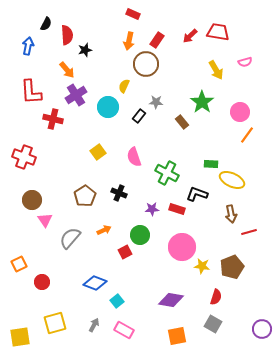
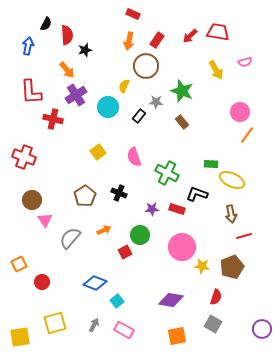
brown circle at (146, 64): moved 2 px down
green star at (202, 102): moved 20 px left, 11 px up; rotated 15 degrees counterclockwise
red line at (249, 232): moved 5 px left, 4 px down
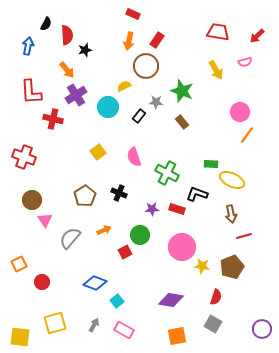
red arrow at (190, 36): moved 67 px right
yellow semicircle at (124, 86): rotated 40 degrees clockwise
yellow square at (20, 337): rotated 15 degrees clockwise
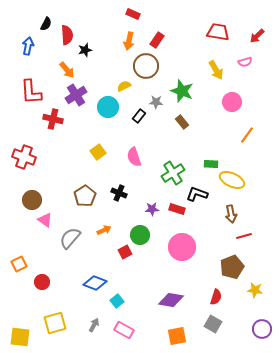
pink circle at (240, 112): moved 8 px left, 10 px up
green cross at (167, 173): moved 6 px right; rotated 30 degrees clockwise
pink triangle at (45, 220): rotated 21 degrees counterclockwise
yellow star at (202, 266): moved 53 px right, 24 px down
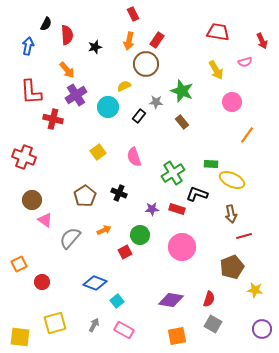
red rectangle at (133, 14): rotated 40 degrees clockwise
red arrow at (257, 36): moved 5 px right, 5 px down; rotated 70 degrees counterclockwise
black star at (85, 50): moved 10 px right, 3 px up
brown circle at (146, 66): moved 2 px up
red semicircle at (216, 297): moved 7 px left, 2 px down
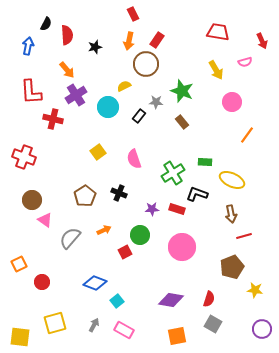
pink semicircle at (134, 157): moved 2 px down
green rectangle at (211, 164): moved 6 px left, 2 px up
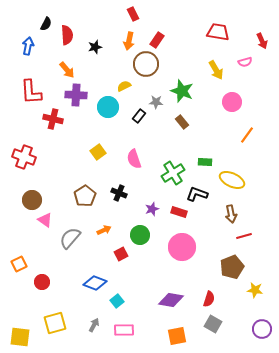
purple cross at (76, 95): rotated 35 degrees clockwise
purple star at (152, 209): rotated 16 degrees counterclockwise
red rectangle at (177, 209): moved 2 px right, 3 px down
red square at (125, 252): moved 4 px left, 2 px down
pink rectangle at (124, 330): rotated 30 degrees counterclockwise
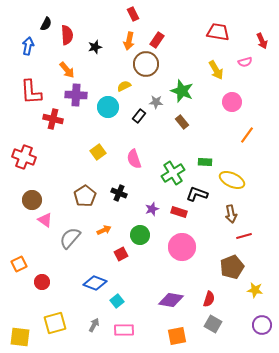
purple circle at (262, 329): moved 4 px up
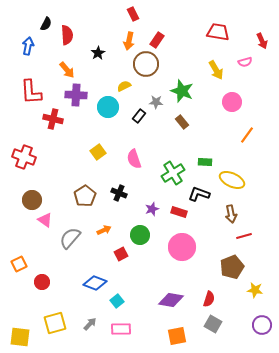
black star at (95, 47): moved 3 px right, 6 px down; rotated 16 degrees counterclockwise
black L-shape at (197, 194): moved 2 px right
gray arrow at (94, 325): moved 4 px left, 1 px up; rotated 16 degrees clockwise
pink rectangle at (124, 330): moved 3 px left, 1 px up
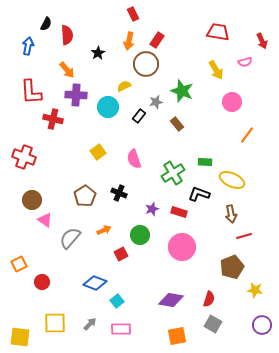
gray star at (156, 102): rotated 16 degrees counterclockwise
brown rectangle at (182, 122): moved 5 px left, 2 px down
yellow square at (55, 323): rotated 15 degrees clockwise
